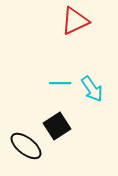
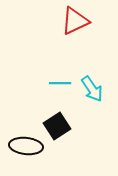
black ellipse: rotated 32 degrees counterclockwise
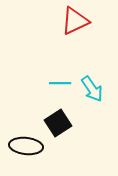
black square: moved 1 px right, 3 px up
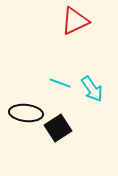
cyan line: rotated 20 degrees clockwise
black square: moved 5 px down
black ellipse: moved 33 px up
